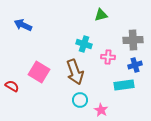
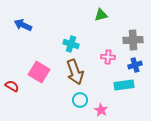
cyan cross: moved 13 px left
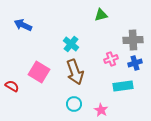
cyan cross: rotated 21 degrees clockwise
pink cross: moved 3 px right, 2 px down; rotated 24 degrees counterclockwise
blue cross: moved 2 px up
cyan rectangle: moved 1 px left, 1 px down
cyan circle: moved 6 px left, 4 px down
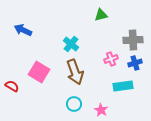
blue arrow: moved 5 px down
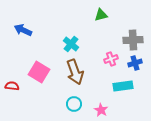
red semicircle: rotated 24 degrees counterclockwise
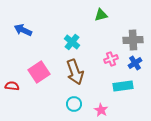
cyan cross: moved 1 px right, 2 px up
blue cross: rotated 16 degrees counterclockwise
pink square: rotated 25 degrees clockwise
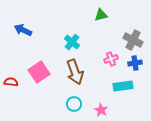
gray cross: rotated 30 degrees clockwise
blue cross: rotated 24 degrees clockwise
red semicircle: moved 1 px left, 4 px up
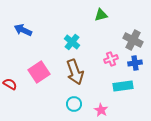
red semicircle: moved 1 px left, 2 px down; rotated 24 degrees clockwise
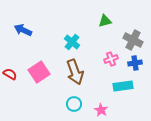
green triangle: moved 4 px right, 6 px down
red semicircle: moved 10 px up
